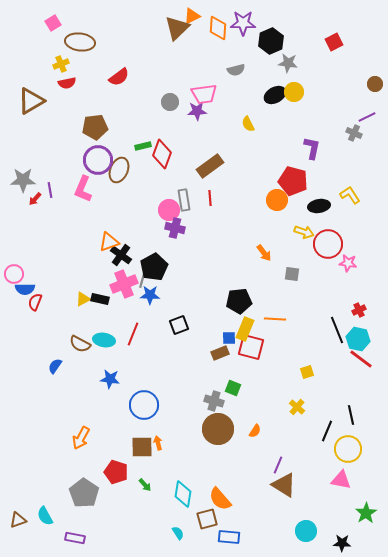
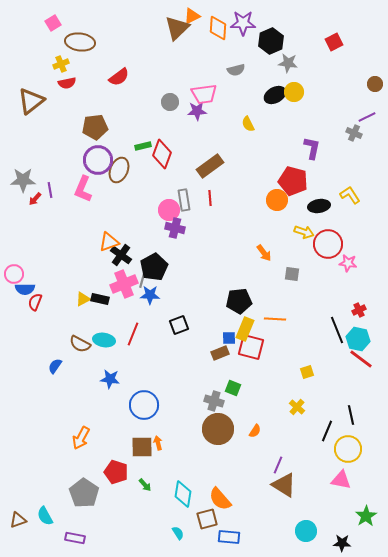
brown triangle at (31, 101): rotated 8 degrees counterclockwise
green star at (366, 513): moved 3 px down
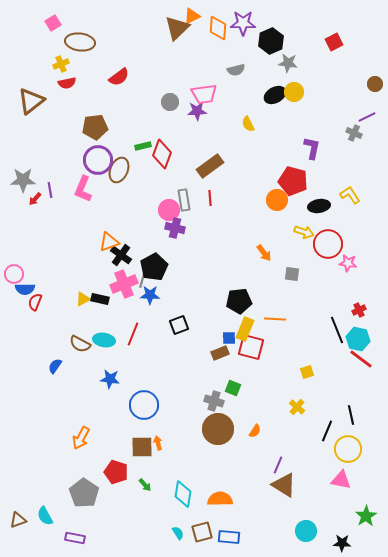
orange semicircle at (220, 499): rotated 130 degrees clockwise
brown square at (207, 519): moved 5 px left, 13 px down
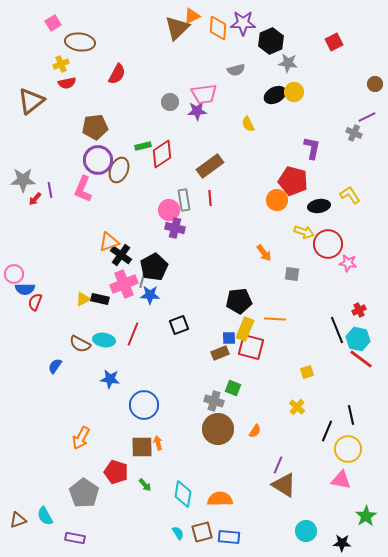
red semicircle at (119, 77): moved 2 px left, 3 px up; rotated 25 degrees counterclockwise
red diamond at (162, 154): rotated 36 degrees clockwise
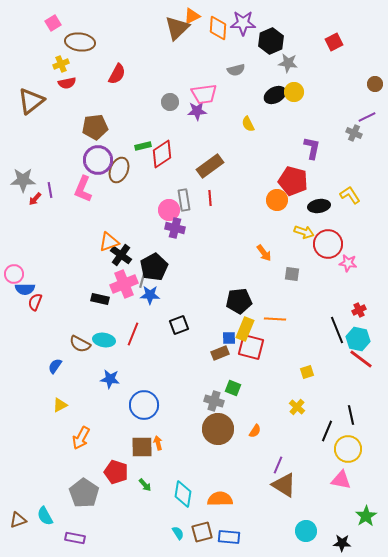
yellow triangle at (83, 299): moved 23 px left, 106 px down
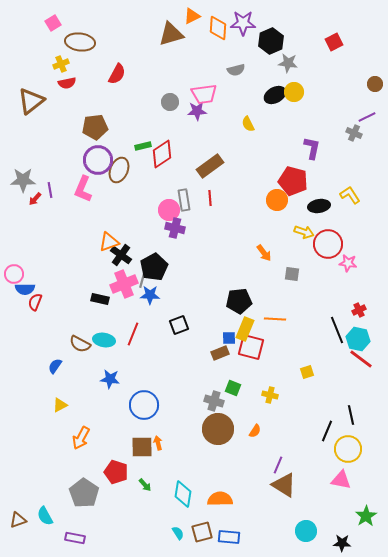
brown triangle at (177, 28): moved 6 px left, 6 px down; rotated 28 degrees clockwise
yellow cross at (297, 407): moved 27 px left, 12 px up; rotated 28 degrees counterclockwise
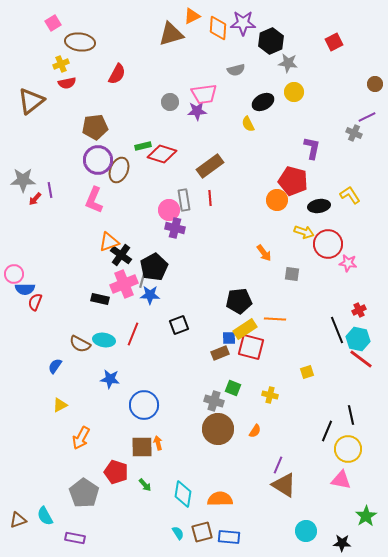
black ellipse at (275, 95): moved 12 px left, 7 px down
red diamond at (162, 154): rotated 52 degrees clockwise
pink L-shape at (83, 189): moved 11 px right, 11 px down
yellow rectangle at (245, 329): rotated 35 degrees clockwise
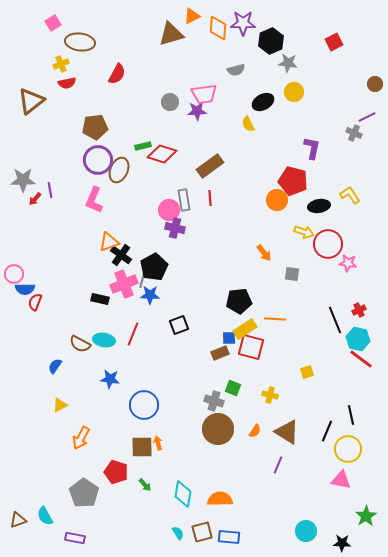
black line at (337, 330): moved 2 px left, 10 px up
brown triangle at (284, 485): moved 3 px right, 53 px up
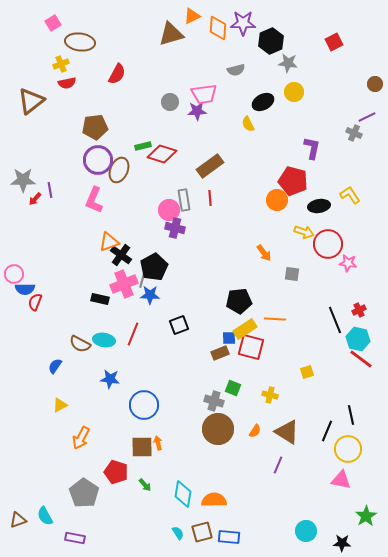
orange semicircle at (220, 499): moved 6 px left, 1 px down
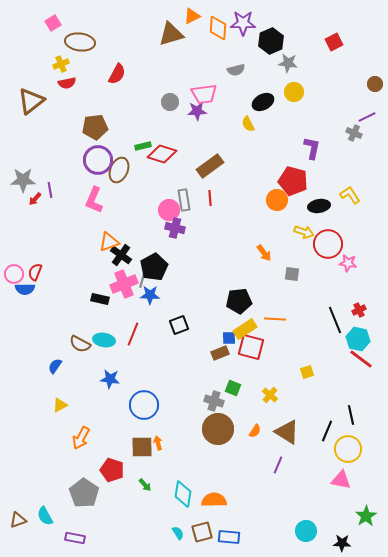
red semicircle at (35, 302): moved 30 px up
yellow cross at (270, 395): rotated 28 degrees clockwise
red pentagon at (116, 472): moved 4 px left, 2 px up
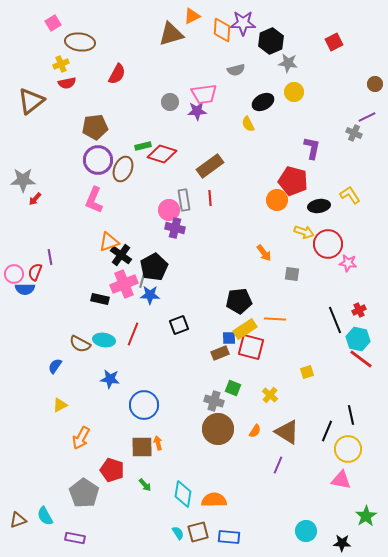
orange diamond at (218, 28): moved 4 px right, 2 px down
brown ellipse at (119, 170): moved 4 px right, 1 px up
purple line at (50, 190): moved 67 px down
brown square at (202, 532): moved 4 px left
